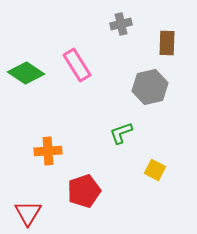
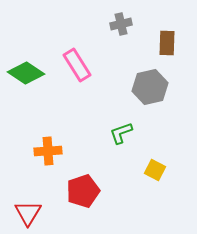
red pentagon: moved 1 px left
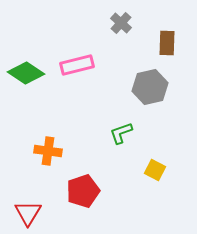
gray cross: moved 1 px up; rotated 35 degrees counterclockwise
pink rectangle: rotated 72 degrees counterclockwise
orange cross: rotated 12 degrees clockwise
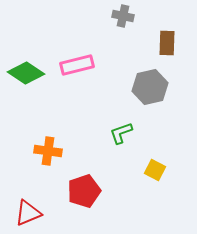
gray cross: moved 2 px right, 7 px up; rotated 30 degrees counterclockwise
red pentagon: moved 1 px right
red triangle: rotated 36 degrees clockwise
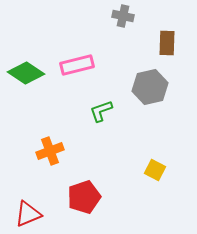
green L-shape: moved 20 px left, 22 px up
orange cross: moved 2 px right; rotated 28 degrees counterclockwise
red pentagon: moved 6 px down
red triangle: moved 1 px down
